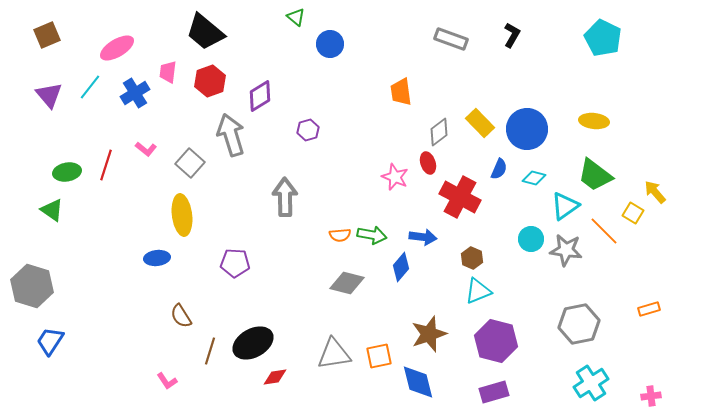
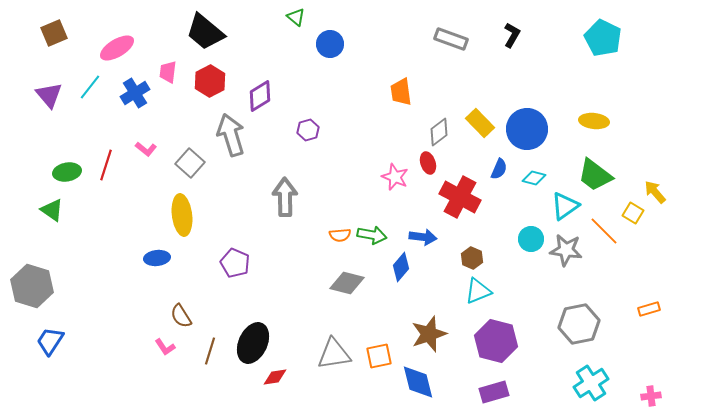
brown square at (47, 35): moved 7 px right, 2 px up
red hexagon at (210, 81): rotated 8 degrees counterclockwise
purple pentagon at (235, 263): rotated 20 degrees clockwise
black ellipse at (253, 343): rotated 36 degrees counterclockwise
pink L-shape at (167, 381): moved 2 px left, 34 px up
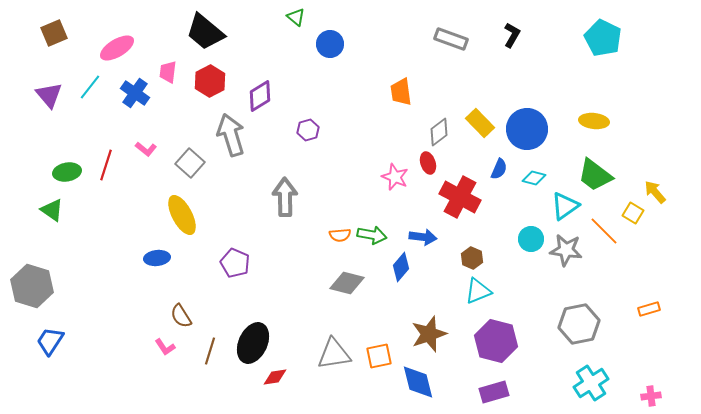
blue cross at (135, 93): rotated 24 degrees counterclockwise
yellow ellipse at (182, 215): rotated 21 degrees counterclockwise
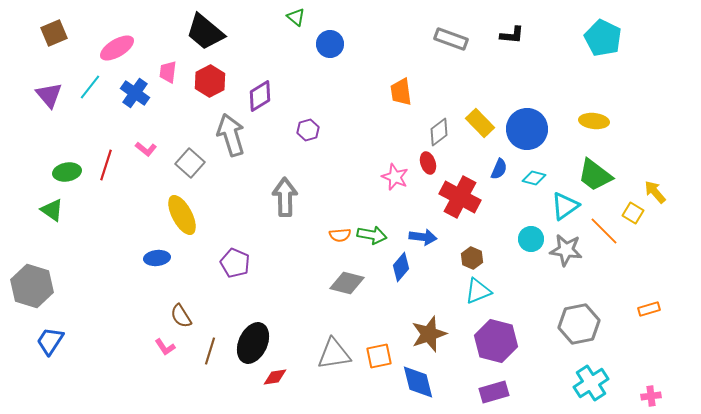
black L-shape at (512, 35): rotated 65 degrees clockwise
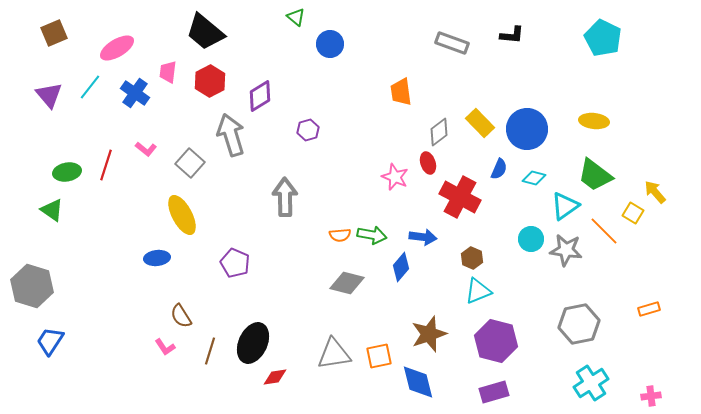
gray rectangle at (451, 39): moved 1 px right, 4 px down
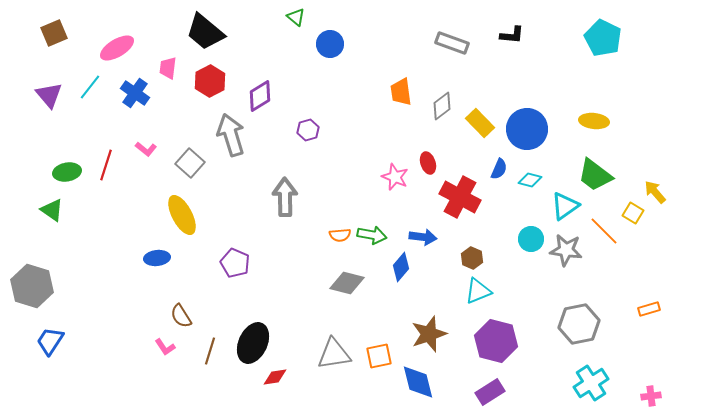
pink trapezoid at (168, 72): moved 4 px up
gray diamond at (439, 132): moved 3 px right, 26 px up
cyan diamond at (534, 178): moved 4 px left, 2 px down
purple rectangle at (494, 392): moved 4 px left; rotated 16 degrees counterclockwise
